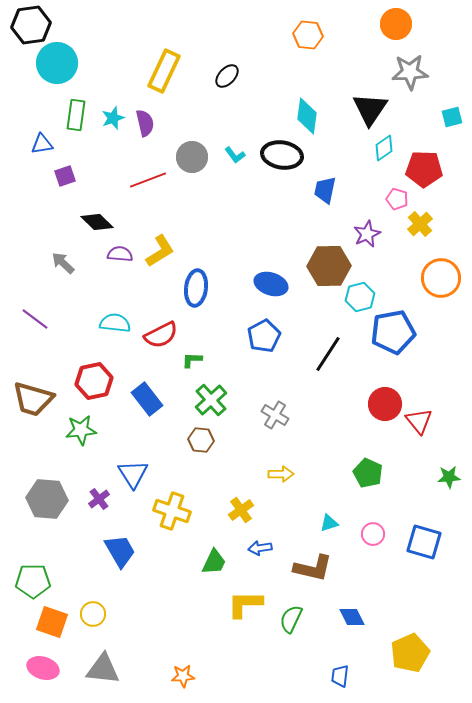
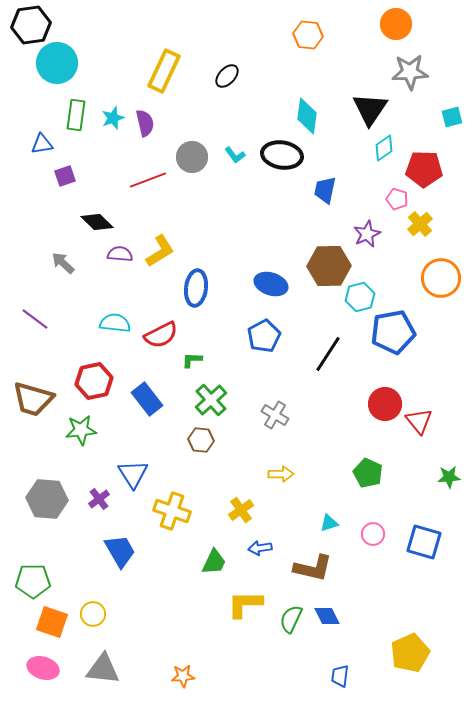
blue diamond at (352, 617): moved 25 px left, 1 px up
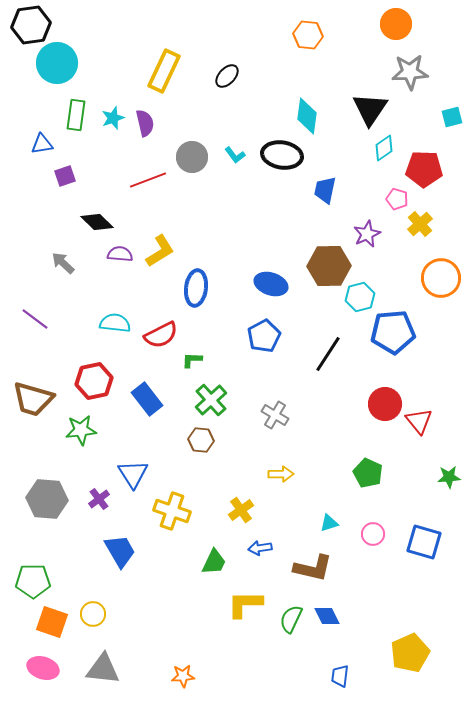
blue pentagon at (393, 332): rotated 6 degrees clockwise
